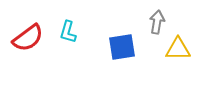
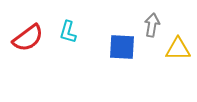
gray arrow: moved 5 px left, 3 px down
blue square: rotated 12 degrees clockwise
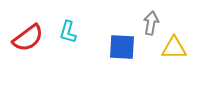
gray arrow: moved 1 px left, 2 px up
yellow triangle: moved 4 px left, 1 px up
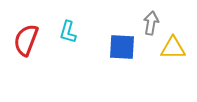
red semicircle: moved 2 px left, 2 px down; rotated 148 degrees clockwise
yellow triangle: moved 1 px left
